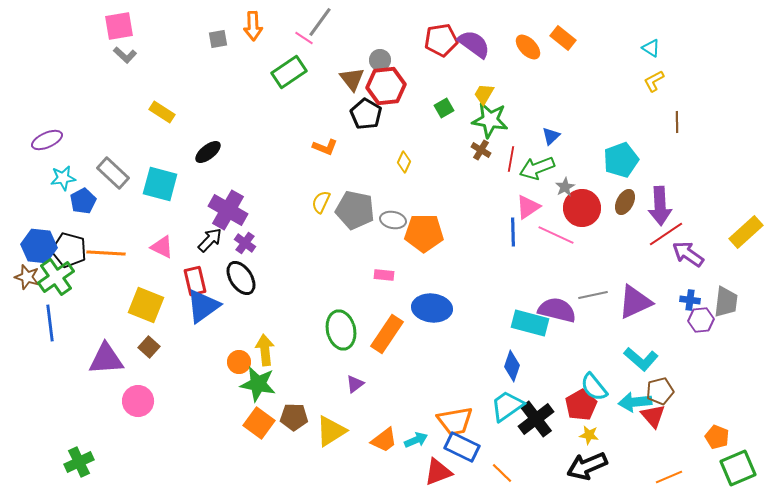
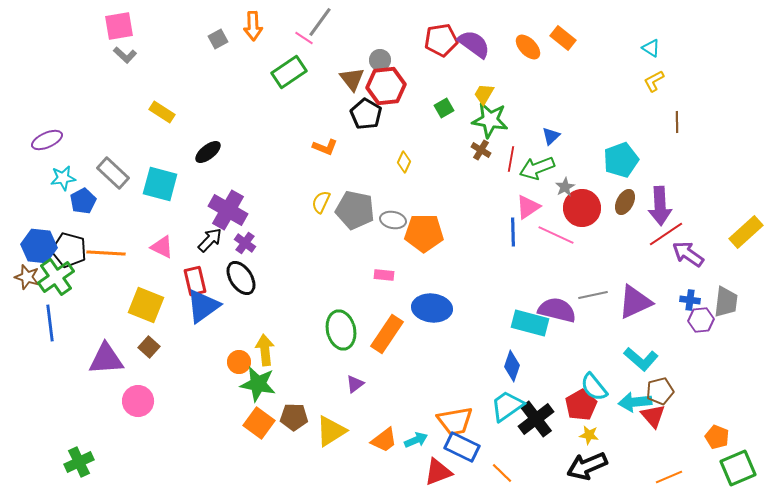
gray square at (218, 39): rotated 18 degrees counterclockwise
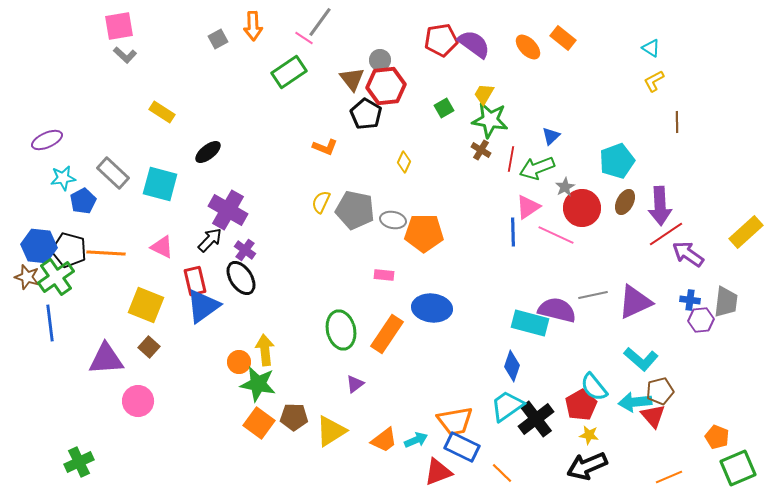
cyan pentagon at (621, 160): moved 4 px left, 1 px down
purple cross at (245, 243): moved 7 px down
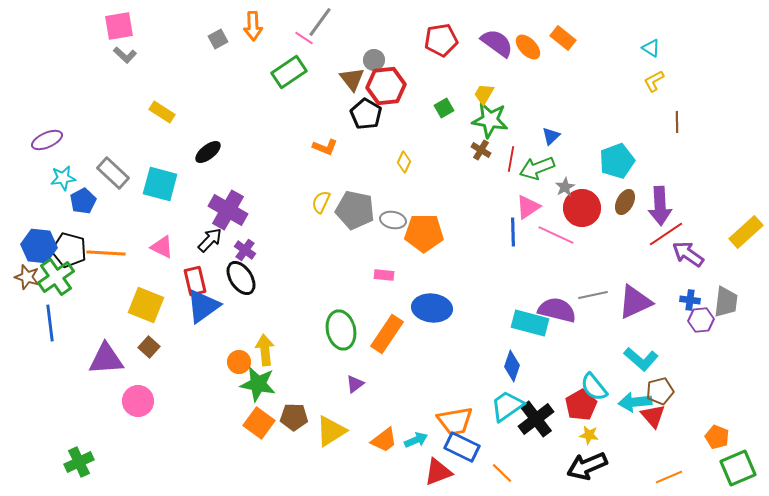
purple semicircle at (474, 44): moved 23 px right, 1 px up
gray circle at (380, 60): moved 6 px left
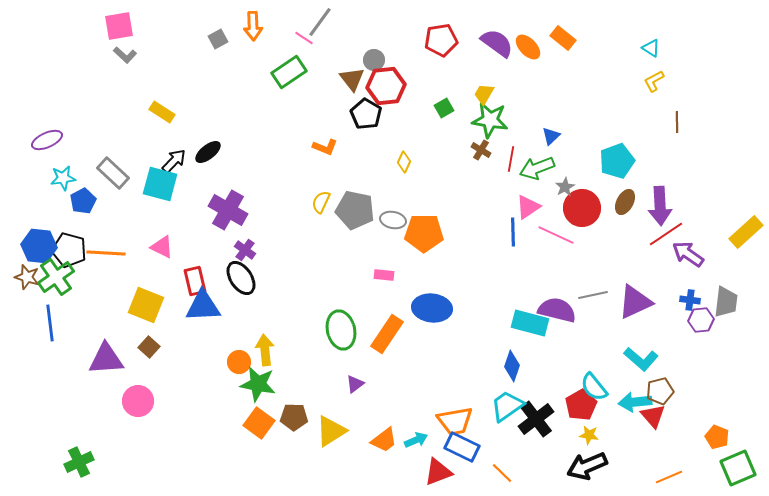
black arrow at (210, 240): moved 36 px left, 79 px up
blue triangle at (203, 306): rotated 33 degrees clockwise
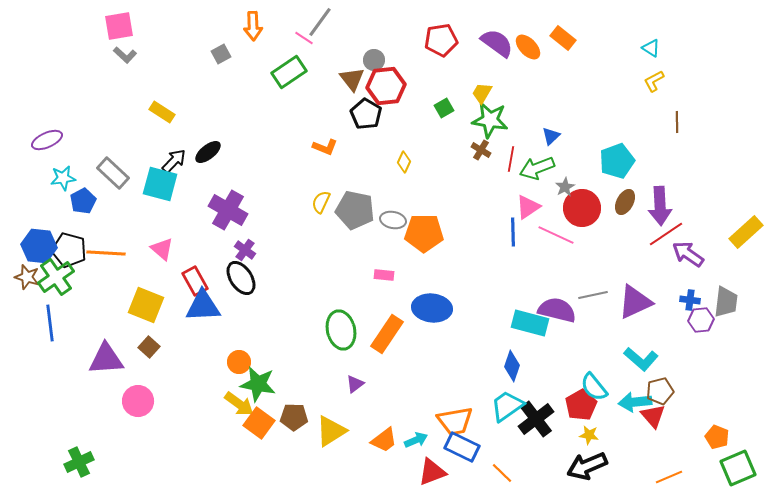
gray square at (218, 39): moved 3 px right, 15 px down
yellow trapezoid at (484, 94): moved 2 px left, 1 px up
pink triangle at (162, 247): moved 2 px down; rotated 15 degrees clockwise
red rectangle at (195, 281): rotated 16 degrees counterclockwise
yellow arrow at (265, 350): moved 26 px left, 54 px down; rotated 132 degrees clockwise
red triangle at (438, 472): moved 6 px left
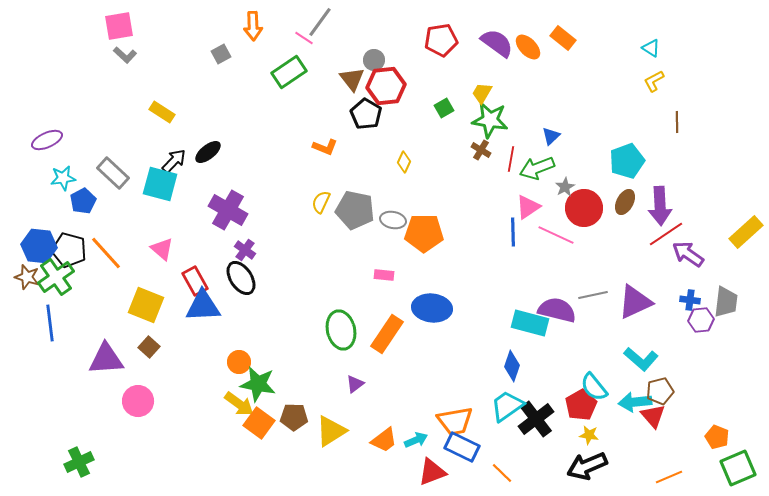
cyan pentagon at (617, 161): moved 10 px right
red circle at (582, 208): moved 2 px right
orange line at (106, 253): rotated 45 degrees clockwise
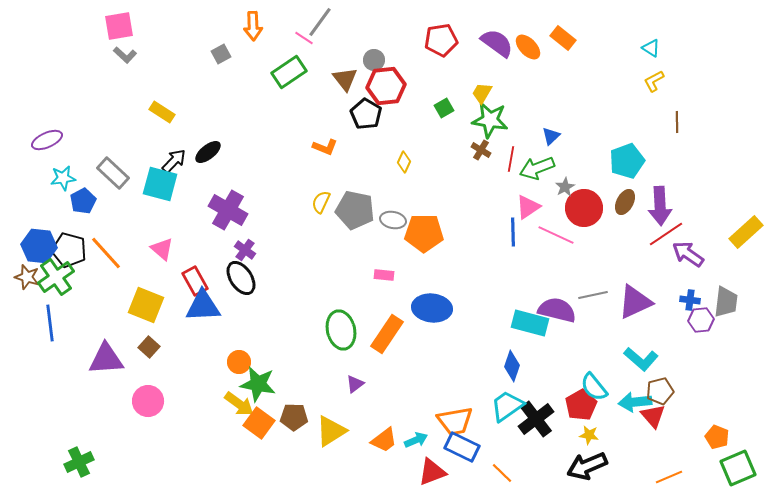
brown triangle at (352, 79): moved 7 px left
pink circle at (138, 401): moved 10 px right
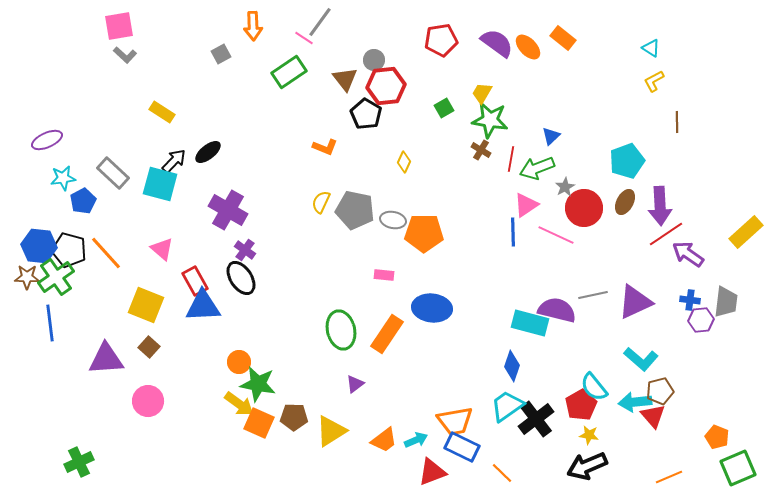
pink triangle at (528, 207): moved 2 px left, 2 px up
brown star at (27, 277): rotated 15 degrees counterclockwise
orange square at (259, 423): rotated 12 degrees counterclockwise
